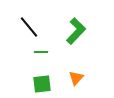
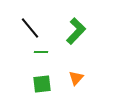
black line: moved 1 px right, 1 px down
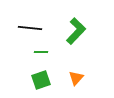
black line: rotated 45 degrees counterclockwise
green square: moved 1 px left, 4 px up; rotated 12 degrees counterclockwise
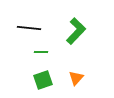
black line: moved 1 px left
green square: moved 2 px right
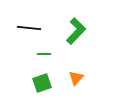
green line: moved 3 px right, 2 px down
green square: moved 1 px left, 3 px down
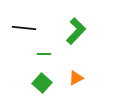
black line: moved 5 px left
orange triangle: rotated 21 degrees clockwise
green square: rotated 30 degrees counterclockwise
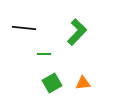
green L-shape: moved 1 px right, 1 px down
orange triangle: moved 7 px right, 5 px down; rotated 21 degrees clockwise
green square: moved 10 px right; rotated 18 degrees clockwise
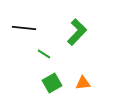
green line: rotated 32 degrees clockwise
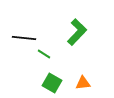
black line: moved 10 px down
green square: rotated 30 degrees counterclockwise
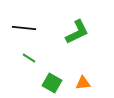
green L-shape: rotated 20 degrees clockwise
black line: moved 10 px up
green line: moved 15 px left, 4 px down
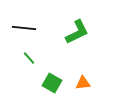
green line: rotated 16 degrees clockwise
